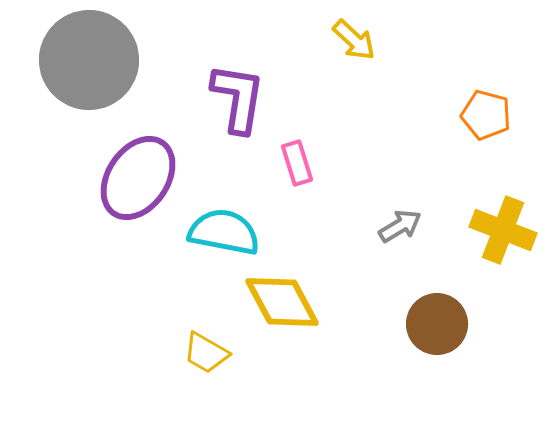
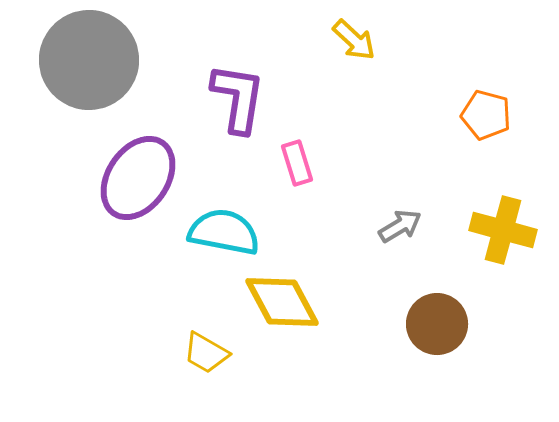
yellow cross: rotated 6 degrees counterclockwise
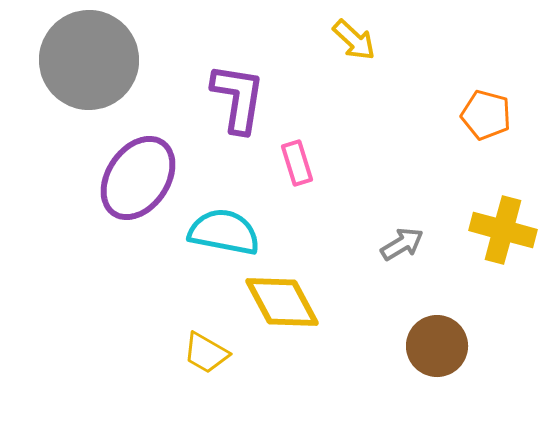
gray arrow: moved 2 px right, 18 px down
brown circle: moved 22 px down
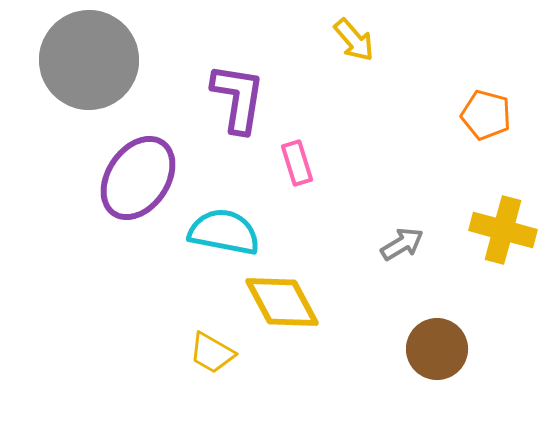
yellow arrow: rotated 6 degrees clockwise
brown circle: moved 3 px down
yellow trapezoid: moved 6 px right
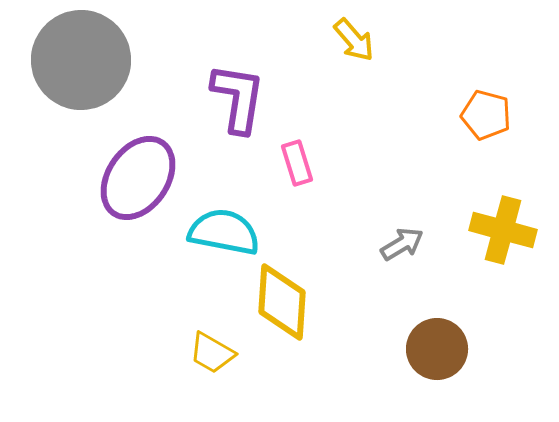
gray circle: moved 8 px left
yellow diamond: rotated 32 degrees clockwise
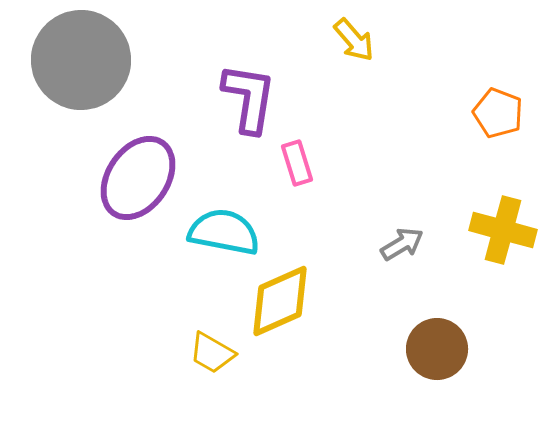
purple L-shape: moved 11 px right
orange pentagon: moved 12 px right, 2 px up; rotated 6 degrees clockwise
yellow diamond: moved 2 px left, 1 px up; rotated 62 degrees clockwise
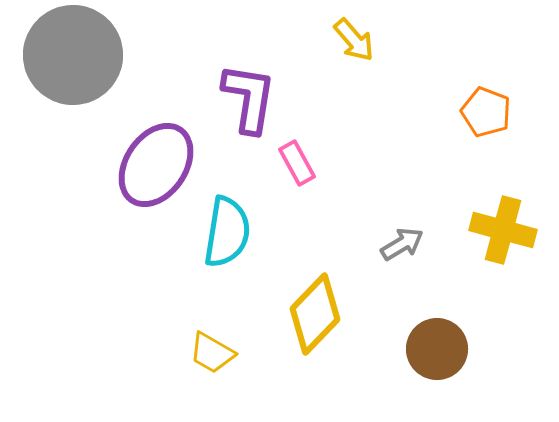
gray circle: moved 8 px left, 5 px up
orange pentagon: moved 12 px left, 1 px up
pink rectangle: rotated 12 degrees counterclockwise
purple ellipse: moved 18 px right, 13 px up
cyan semicircle: moved 3 px right; rotated 88 degrees clockwise
yellow diamond: moved 35 px right, 13 px down; rotated 22 degrees counterclockwise
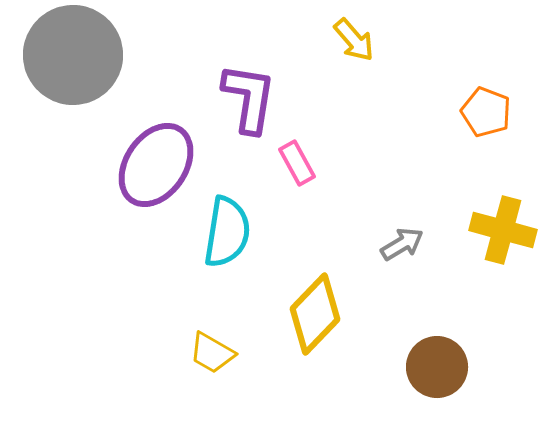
brown circle: moved 18 px down
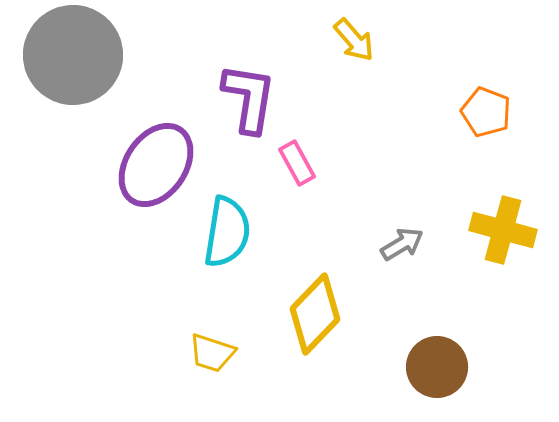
yellow trapezoid: rotated 12 degrees counterclockwise
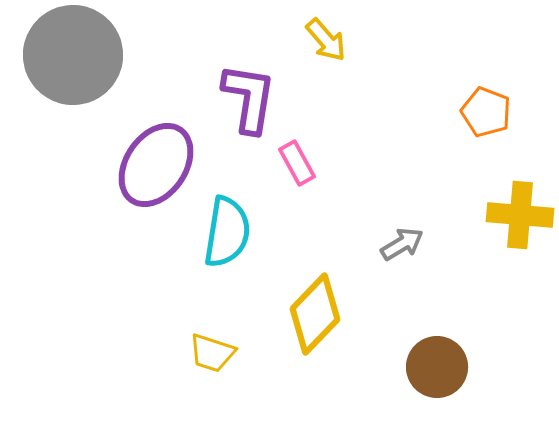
yellow arrow: moved 28 px left
yellow cross: moved 17 px right, 15 px up; rotated 10 degrees counterclockwise
